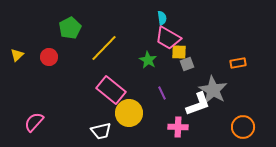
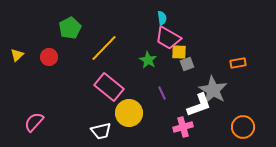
pink rectangle: moved 2 px left, 3 px up
white L-shape: moved 1 px right, 1 px down
pink cross: moved 5 px right; rotated 18 degrees counterclockwise
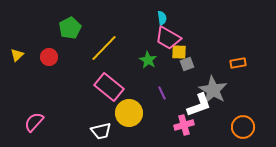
pink cross: moved 1 px right, 2 px up
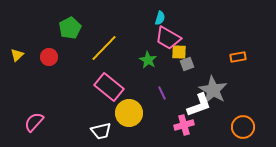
cyan semicircle: moved 2 px left; rotated 24 degrees clockwise
orange rectangle: moved 6 px up
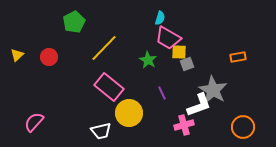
green pentagon: moved 4 px right, 6 px up
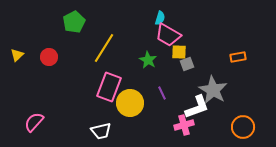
pink trapezoid: moved 3 px up
yellow line: rotated 12 degrees counterclockwise
pink rectangle: rotated 72 degrees clockwise
white L-shape: moved 2 px left, 2 px down
yellow circle: moved 1 px right, 10 px up
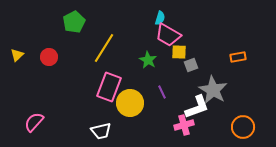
gray square: moved 4 px right, 1 px down
purple line: moved 1 px up
